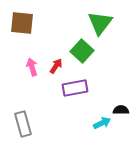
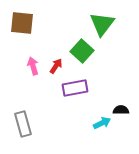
green triangle: moved 2 px right, 1 px down
pink arrow: moved 1 px right, 1 px up
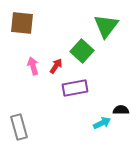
green triangle: moved 4 px right, 2 px down
gray rectangle: moved 4 px left, 3 px down
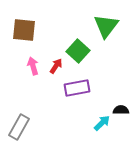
brown square: moved 2 px right, 7 px down
green square: moved 4 px left
purple rectangle: moved 2 px right
cyan arrow: rotated 18 degrees counterclockwise
gray rectangle: rotated 45 degrees clockwise
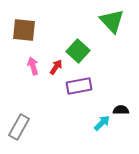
green triangle: moved 6 px right, 5 px up; rotated 20 degrees counterclockwise
red arrow: moved 1 px down
purple rectangle: moved 2 px right, 2 px up
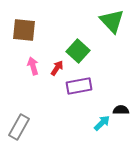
red arrow: moved 1 px right, 1 px down
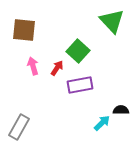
purple rectangle: moved 1 px right, 1 px up
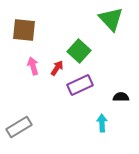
green triangle: moved 1 px left, 2 px up
green square: moved 1 px right
purple rectangle: rotated 15 degrees counterclockwise
black semicircle: moved 13 px up
cyan arrow: rotated 48 degrees counterclockwise
gray rectangle: rotated 30 degrees clockwise
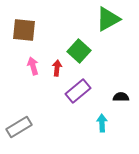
green triangle: moved 3 px left; rotated 44 degrees clockwise
red arrow: rotated 28 degrees counterclockwise
purple rectangle: moved 2 px left, 6 px down; rotated 15 degrees counterclockwise
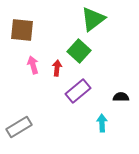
green triangle: moved 15 px left; rotated 8 degrees counterclockwise
brown square: moved 2 px left
pink arrow: moved 1 px up
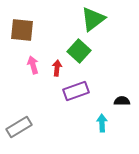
purple rectangle: moved 2 px left; rotated 20 degrees clockwise
black semicircle: moved 1 px right, 4 px down
